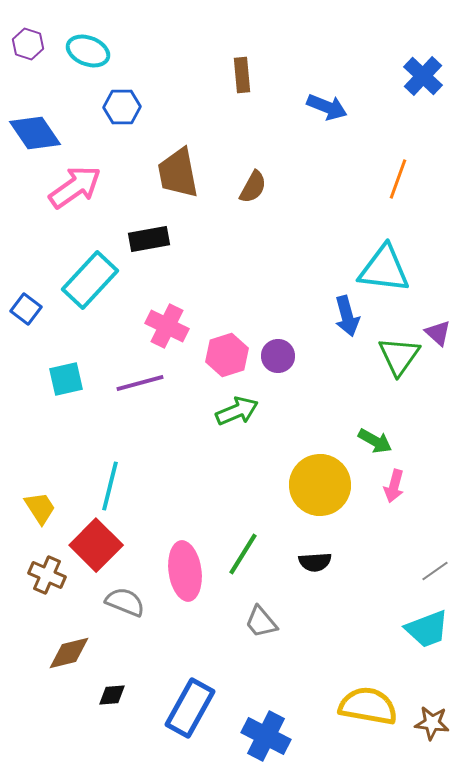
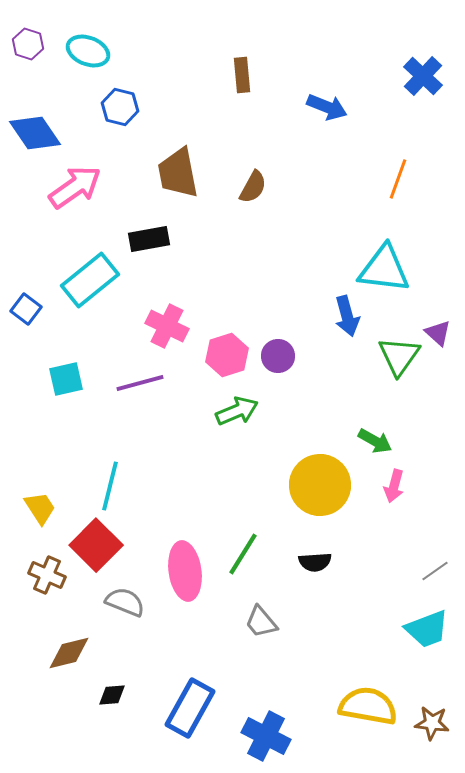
blue hexagon at (122, 107): moved 2 px left; rotated 15 degrees clockwise
cyan rectangle at (90, 280): rotated 8 degrees clockwise
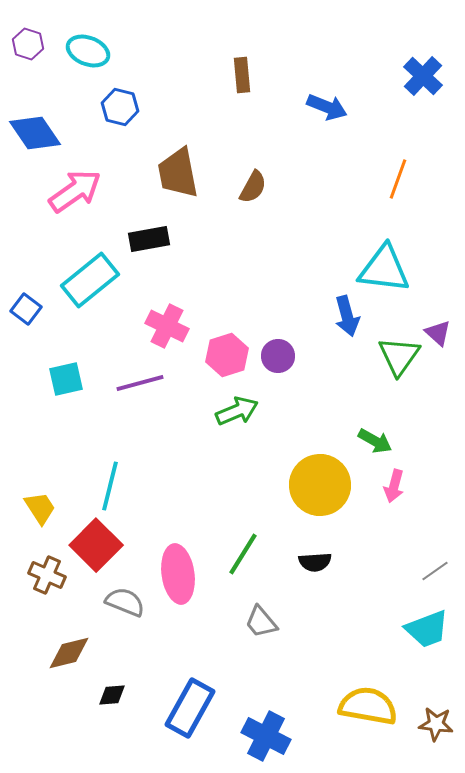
pink arrow at (75, 187): moved 4 px down
pink ellipse at (185, 571): moved 7 px left, 3 px down
brown star at (432, 723): moved 4 px right, 1 px down
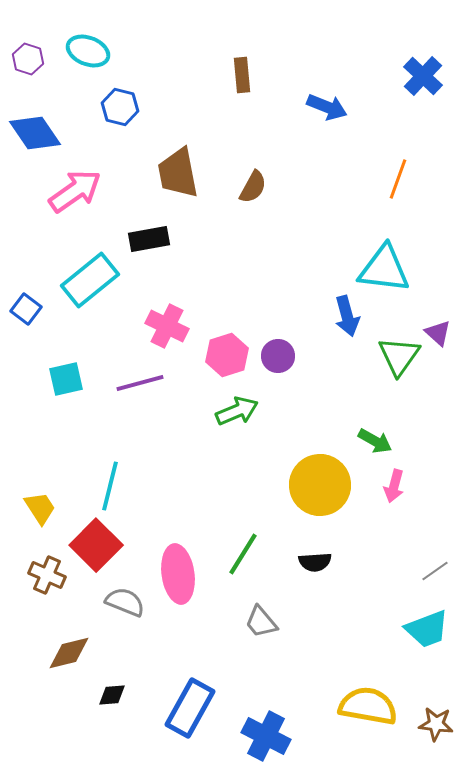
purple hexagon at (28, 44): moved 15 px down
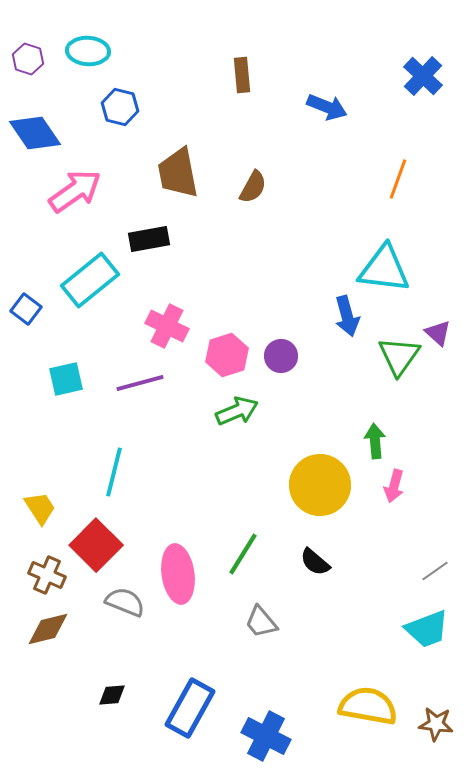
cyan ellipse at (88, 51): rotated 18 degrees counterclockwise
purple circle at (278, 356): moved 3 px right
green arrow at (375, 441): rotated 124 degrees counterclockwise
cyan line at (110, 486): moved 4 px right, 14 px up
black semicircle at (315, 562): rotated 44 degrees clockwise
brown diamond at (69, 653): moved 21 px left, 24 px up
